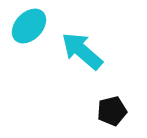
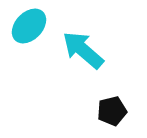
cyan arrow: moved 1 px right, 1 px up
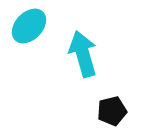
cyan arrow: moved 4 px down; rotated 33 degrees clockwise
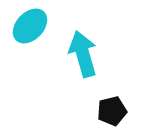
cyan ellipse: moved 1 px right
